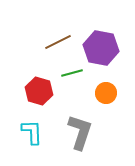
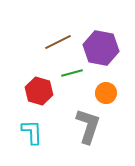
gray L-shape: moved 8 px right, 6 px up
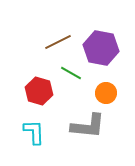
green line: moved 1 px left; rotated 45 degrees clockwise
gray L-shape: rotated 78 degrees clockwise
cyan L-shape: moved 2 px right
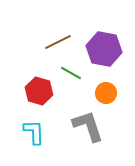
purple hexagon: moved 3 px right, 1 px down
gray L-shape: rotated 114 degrees counterclockwise
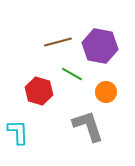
brown line: rotated 12 degrees clockwise
purple hexagon: moved 4 px left, 3 px up
green line: moved 1 px right, 1 px down
orange circle: moved 1 px up
cyan L-shape: moved 16 px left
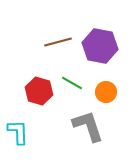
green line: moved 9 px down
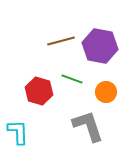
brown line: moved 3 px right, 1 px up
green line: moved 4 px up; rotated 10 degrees counterclockwise
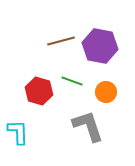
green line: moved 2 px down
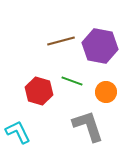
cyan L-shape: rotated 24 degrees counterclockwise
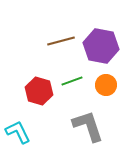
purple hexagon: moved 1 px right
green line: rotated 40 degrees counterclockwise
orange circle: moved 7 px up
